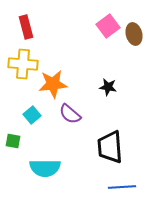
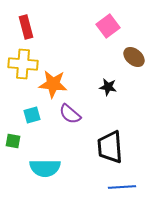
brown ellipse: moved 23 px down; rotated 35 degrees counterclockwise
orange star: rotated 12 degrees clockwise
cyan square: rotated 24 degrees clockwise
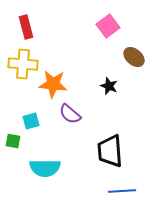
black star: moved 1 px right, 1 px up; rotated 12 degrees clockwise
cyan square: moved 1 px left, 6 px down
black trapezoid: moved 4 px down
blue line: moved 4 px down
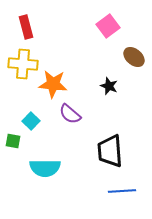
cyan square: rotated 30 degrees counterclockwise
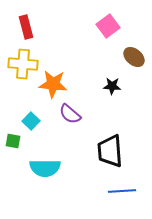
black star: moved 3 px right; rotated 18 degrees counterclockwise
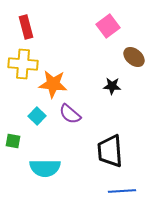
cyan square: moved 6 px right, 5 px up
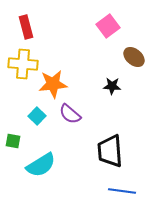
orange star: rotated 12 degrees counterclockwise
cyan semicircle: moved 4 px left, 3 px up; rotated 32 degrees counterclockwise
blue line: rotated 12 degrees clockwise
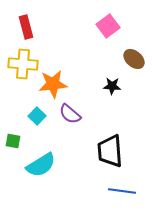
brown ellipse: moved 2 px down
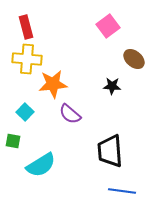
yellow cross: moved 4 px right, 5 px up
cyan square: moved 12 px left, 4 px up
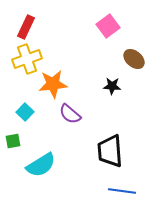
red rectangle: rotated 40 degrees clockwise
yellow cross: rotated 24 degrees counterclockwise
green square: rotated 21 degrees counterclockwise
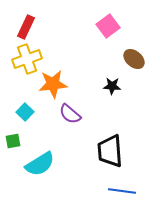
cyan semicircle: moved 1 px left, 1 px up
